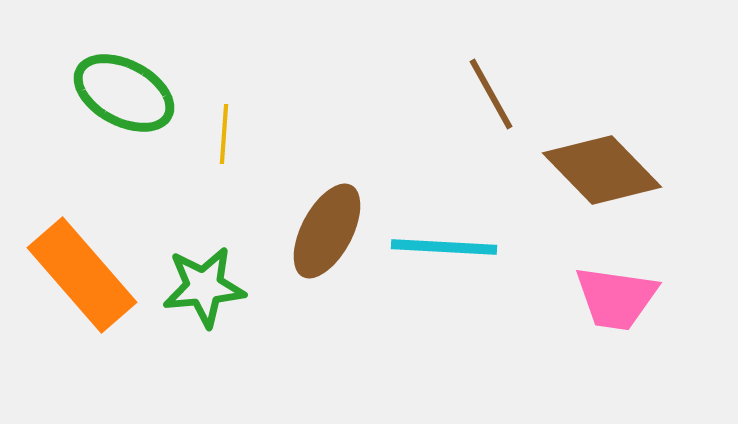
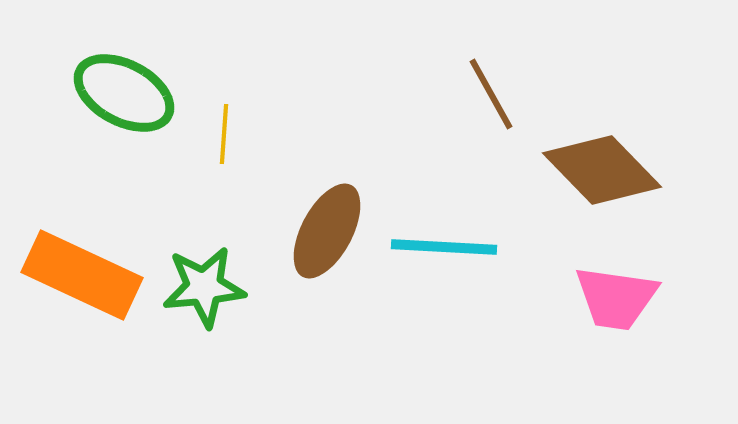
orange rectangle: rotated 24 degrees counterclockwise
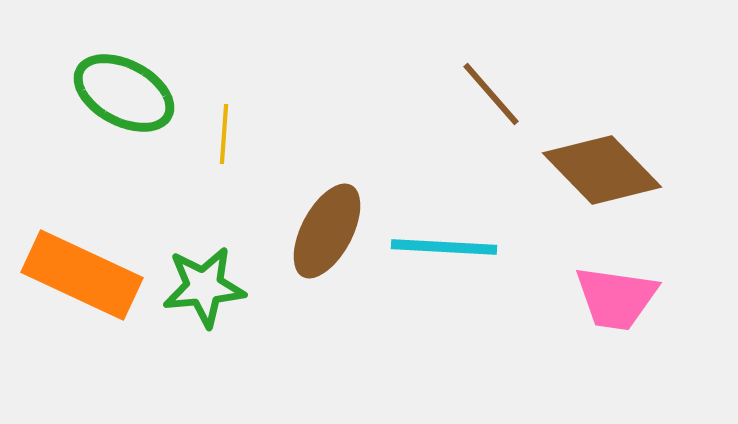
brown line: rotated 12 degrees counterclockwise
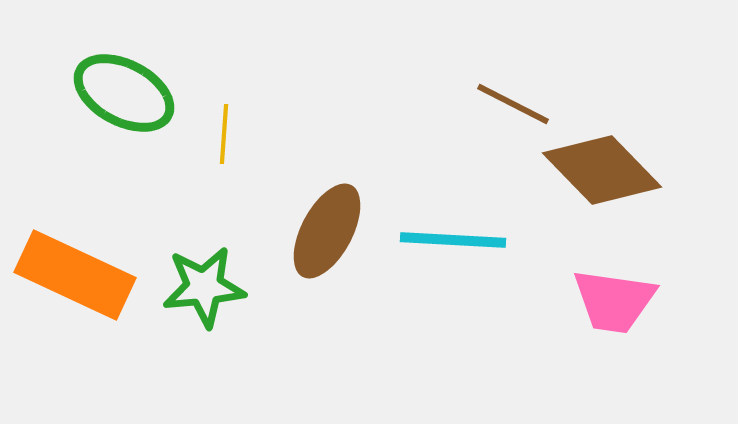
brown line: moved 22 px right, 10 px down; rotated 22 degrees counterclockwise
cyan line: moved 9 px right, 7 px up
orange rectangle: moved 7 px left
pink trapezoid: moved 2 px left, 3 px down
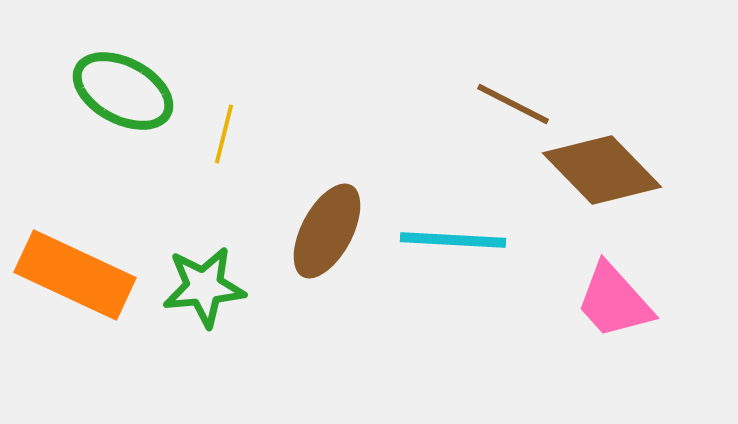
green ellipse: moved 1 px left, 2 px up
yellow line: rotated 10 degrees clockwise
pink trapezoid: rotated 40 degrees clockwise
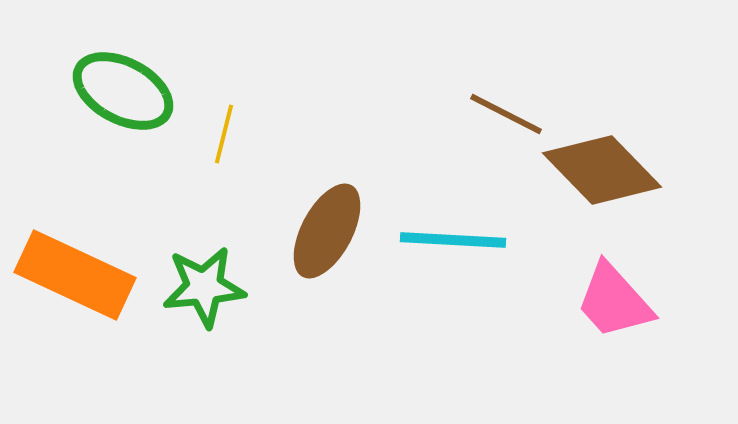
brown line: moved 7 px left, 10 px down
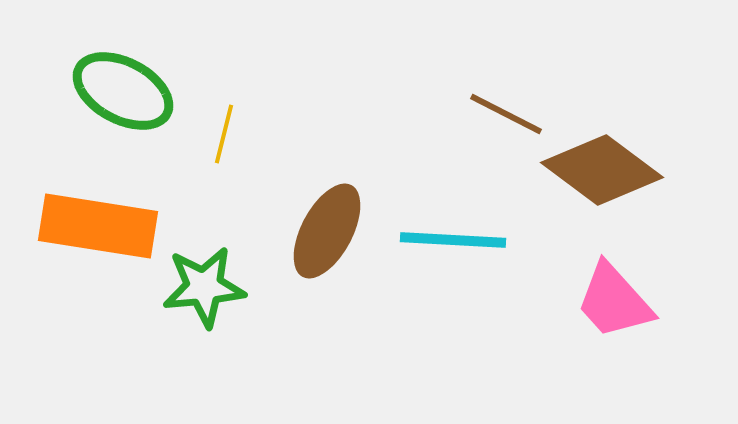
brown diamond: rotated 9 degrees counterclockwise
orange rectangle: moved 23 px right, 49 px up; rotated 16 degrees counterclockwise
